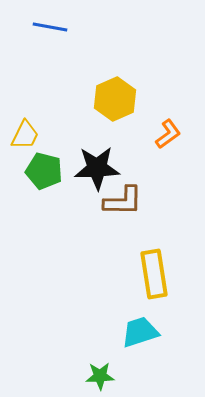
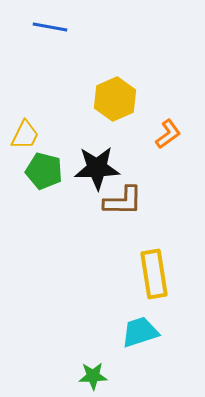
green star: moved 7 px left
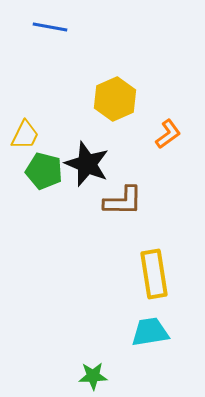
black star: moved 10 px left, 4 px up; rotated 24 degrees clockwise
cyan trapezoid: moved 10 px right; rotated 9 degrees clockwise
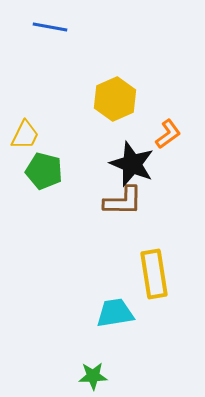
black star: moved 45 px right
cyan trapezoid: moved 35 px left, 19 px up
